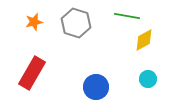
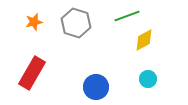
green line: rotated 30 degrees counterclockwise
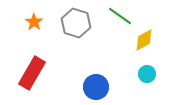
green line: moved 7 px left; rotated 55 degrees clockwise
orange star: rotated 24 degrees counterclockwise
cyan circle: moved 1 px left, 5 px up
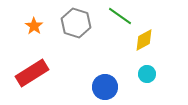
orange star: moved 4 px down
red rectangle: rotated 28 degrees clockwise
blue circle: moved 9 px right
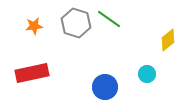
green line: moved 11 px left, 3 px down
orange star: rotated 30 degrees clockwise
yellow diamond: moved 24 px right; rotated 10 degrees counterclockwise
red rectangle: rotated 20 degrees clockwise
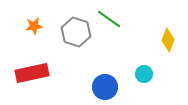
gray hexagon: moved 9 px down
yellow diamond: rotated 30 degrees counterclockwise
cyan circle: moved 3 px left
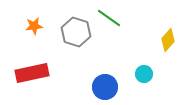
green line: moved 1 px up
yellow diamond: rotated 20 degrees clockwise
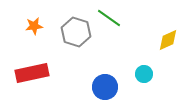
yellow diamond: rotated 25 degrees clockwise
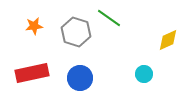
blue circle: moved 25 px left, 9 px up
